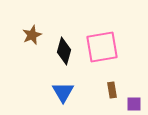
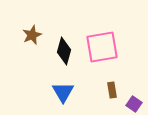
purple square: rotated 35 degrees clockwise
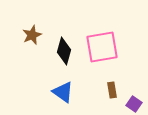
blue triangle: rotated 25 degrees counterclockwise
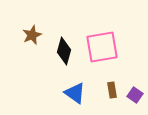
blue triangle: moved 12 px right, 1 px down
purple square: moved 1 px right, 9 px up
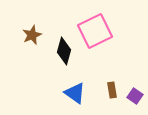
pink square: moved 7 px left, 16 px up; rotated 16 degrees counterclockwise
purple square: moved 1 px down
